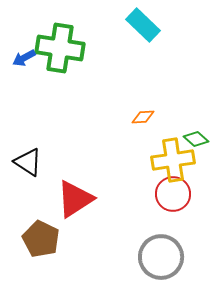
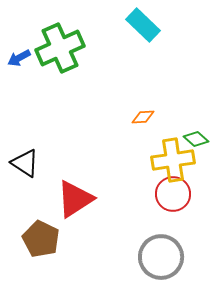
green cross: rotated 33 degrees counterclockwise
blue arrow: moved 5 px left
black triangle: moved 3 px left, 1 px down
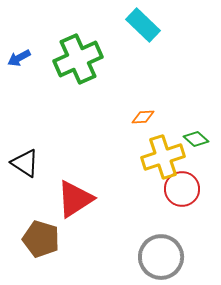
green cross: moved 18 px right, 11 px down
yellow cross: moved 10 px left, 3 px up; rotated 9 degrees counterclockwise
red circle: moved 9 px right, 5 px up
brown pentagon: rotated 9 degrees counterclockwise
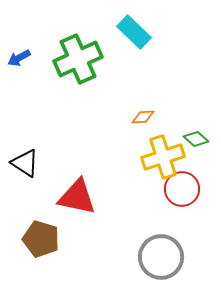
cyan rectangle: moved 9 px left, 7 px down
red triangle: moved 2 px right, 2 px up; rotated 45 degrees clockwise
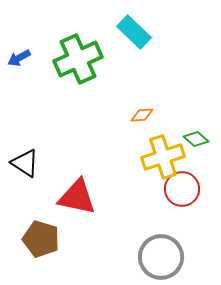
orange diamond: moved 1 px left, 2 px up
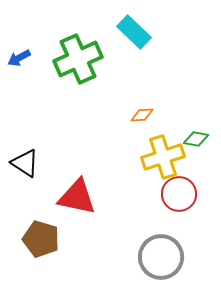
green diamond: rotated 30 degrees counterclockwise
red circle: moved 3 px left, 5 px down
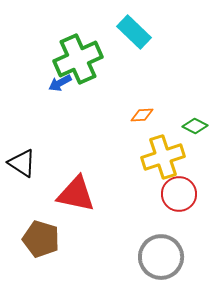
blue arrow: moved 41 px right, 25 px down
green diamond: moved 1 px left, 13 px up; rotated 15 degrees clockwise
black triangle: moved 3 px left
red triangle: moved 1 px left, 3 px up
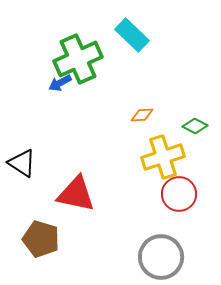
cyan rectangle: moved 2 px left, 3 px down
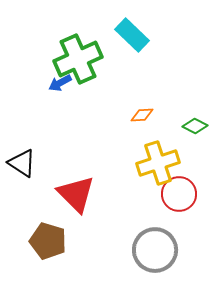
yellow cross: moved 5 px left, 6 px down
red triangle: rotated 33 degrees clockwise
brown pentagon: moved 7 px right, 2 px down
gray circle: moved 6 px left, 7 px up
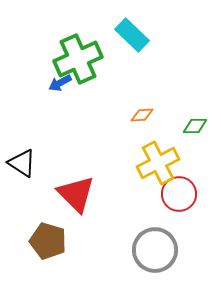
green diamond: rotated 25 degrees counterclockwise
yellow cross: rotated 9 degrees counterclockwise
